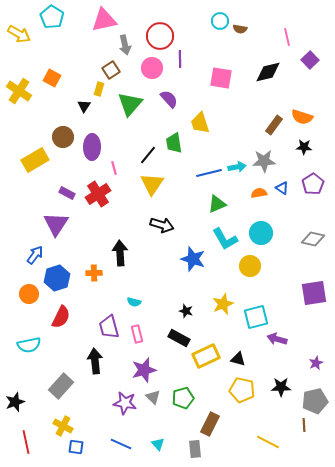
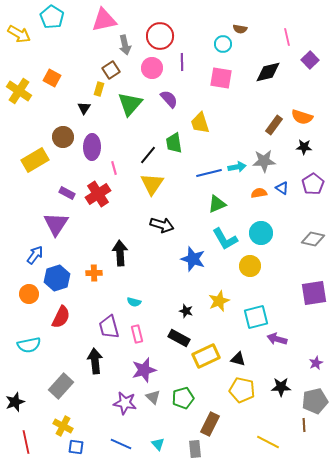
cyan circle at (220, 21): moved 3 px right, 23 px down
purple line at (180, 59): moved 2 px right, 3 px down
black triangle at (84, 106): moved 2 px down
yellow star at (223, 304): moved 4 px left, 3 px up
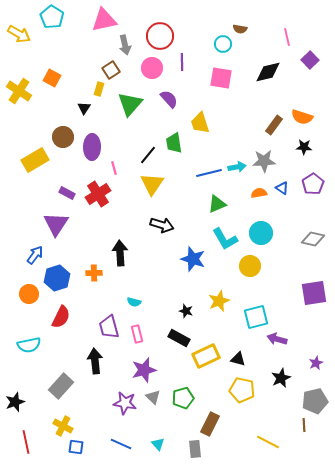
black star at (281, 387): moved 9 px up; rotated 24 degrees counterclockwise
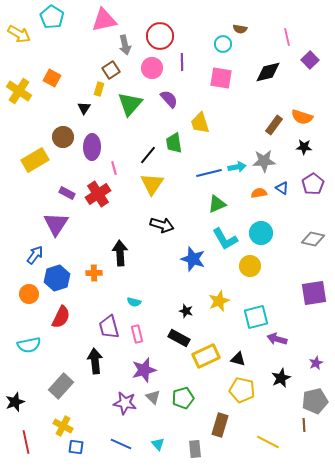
brown rectangle at (210, 424): moved 10 px right, 1 px down; rotated 10 degrees counterclockwise
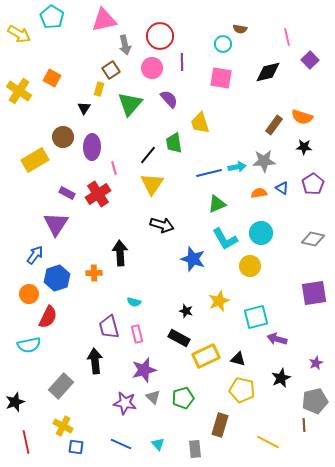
red semicircle at (61, 317): moved 13 px left
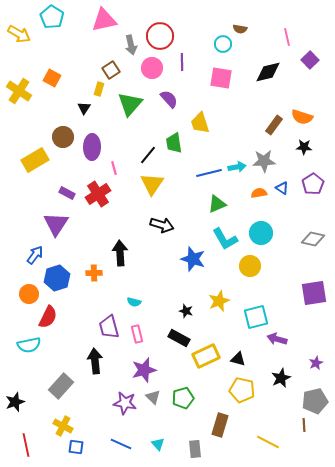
gray arrow at (125, 45): moved 6 px right
red line at (26, 442): moved 3 px down
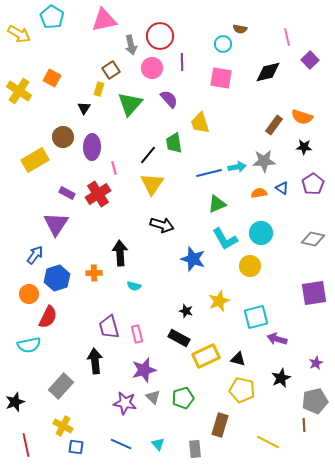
cyan semicircle at (134, 302): moved 16 px up
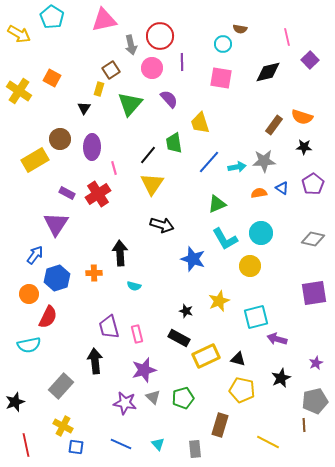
brown circle at (63, 137): moved 3 px left, 2 px down
blue line at (209, 173): moved 11 px up; rotated 35 degrees counterclockwise
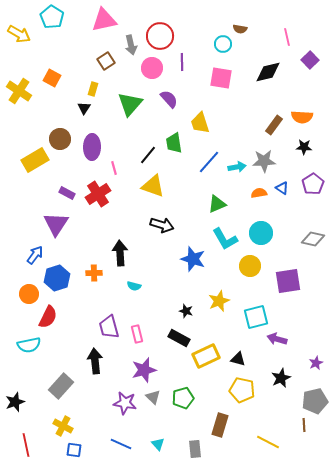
brown square at (111, 70): moved 5 px left, 9 px up
yellow rectangle at (99, 89): moved 6 px left
orange semicircle at (302, 117): rotated 15 degrees counterclockwise
yellow triangle at (152, 184): moved 1 px right, 2 px down; rotated 45 degrees counterclockwise
purple square at (314, 293): moved 26 px left, 12 px up
blue square at (76, 447): moved 2 px left, 3 px down
